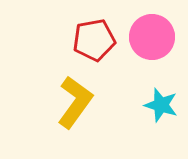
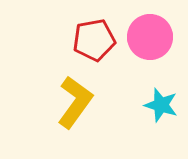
pink circle: moved 2 px left
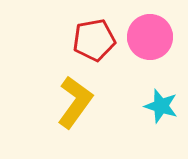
cyan star: moved 1 px down
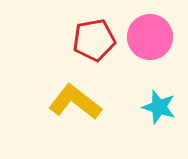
yellow L-shape: rotated 88 degrees counterclockwise
cyan star: moved 2 px left, 1 px down
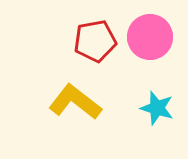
red pentagon: moved 1 px right, 1 px down
cyan star: moved 2 px left, 1 px down
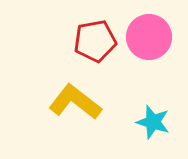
pink circle: moved 1 px left
cyan star: moved 4 px left, 14 px down
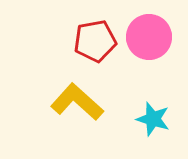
yellow L-shape: moved 2 px right; rotated 4 degrees clockwise
cyan star: moved 3 px up
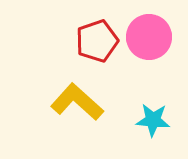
red pentagon: moved 2 px right; rotated 9 degrees counterclockwise
cyan star: moved 1 px down; rotated 12 degrees counterclockwise
